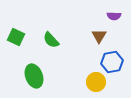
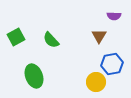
green square: rotated 36 degrees clockwise
blue hexagon: moved 2 px down
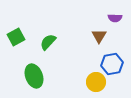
purple semicircle: moved 1 px right, 2 px down
green semicircle: moved 3 px left, 2 px down; rotated 84 degrees clockwise
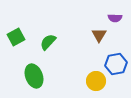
brown triangle: moved 1 px up
blue hexagon: moved 4 px right
yellow circle: moved 1 px up
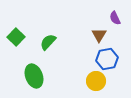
purple semicircle: rotated 64 degrees clockwise
green square: rotated 18 degrees counterclockwise
blue hexagon: moved 9 px left, 5 px up
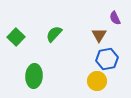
green semicircle: moved 6 px right, 8 px up
green ellipse: rotated 25 degrees clockwise
yellow circle: moved 1 px right
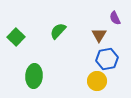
green semicircle: moved 4 px right, 3 px up
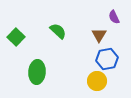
purple semicircle: moved 1 px left, 1 px up
green semicircle: rotated 90 degrees clockwise
green ellipse: moved 3 px right, 4 px up
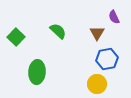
brown triangle: moved 2 px left, 2 px up
yellow circle: moved 3 px down
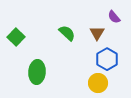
purple semicircle: rotated 16 degrees counterclockwise
green semicircle: moved 9 px right, 2 px down
blue hexagon: rotated 20 degrees counterclockwise
yellow circle: moved 1 px right, 1 px up
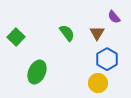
green semicircle: rotated 12 degrees clockwise
green ellipse: rotated 20 degrees clockwise
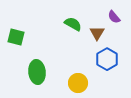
green semicircle: moved 6 px right, 9 px up; rotated 24 degrees counterclockwise
green square: rotated 30 degrees counterclockwise
green ellipse: rotated 30 degrees counterclockwise
yellow circle: moved 20 px left
